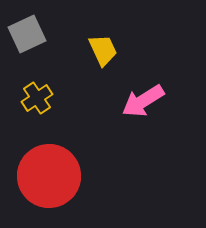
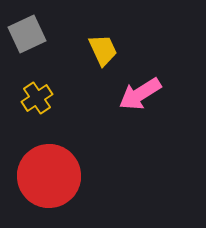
pink arrow: moved 3 px left, 7 px up
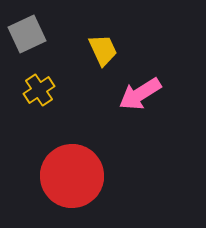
yellow cross: moved 2 px right, 8 px up
red circle: moved 23 px right
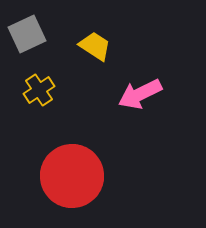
yellow trapezoid: moved 8 px left, 4 px up; rotated 32 degrees counterclockwise
pink arrow: rotated 6 degrees clockwise
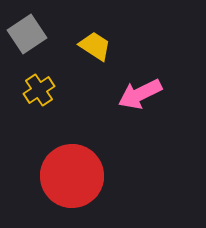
gray square: rotated 9 degrees counterclockwise
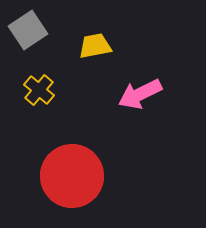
gray square: moved 1 px right, 4 px up
yellow trapezoid: rotated 44 degrees counterclockwise
yellow cross: rotated 16 degrees counterclockwise
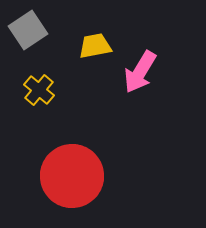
pink arrow: moved 22 px up; rotated 33 degrees counterclockwise
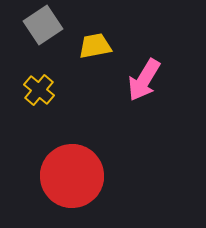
gray square: moved 15 px right, 5 px up
pink arrow: moved 4 px right, 8 px down
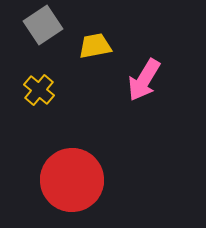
red circle: moved 4 px down
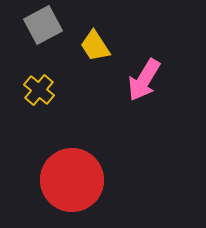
gray square: rotated 6 degrees clockwise
yellow trapezoid: rotated 112 degrees counterclockwise
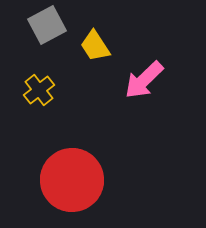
gray square: moved 4 px right
pink arrow: rotated 15 degrees clockwise
yellow cross: rotated 12 degrees clockwise
